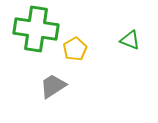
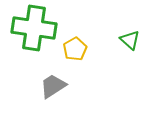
green cross: moved 2 px left, 1 px up
green triangle: rotated 20 degrees clockwise
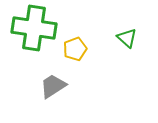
green triangle: moved 3 px left, 2 px up
yellow pentagon: rotated 10 degrees clockwise
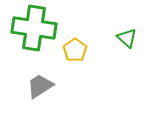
yellow pentagon: moved 1 px down; rotated 15 degrees counterclockwise
gray trapezoid: moved 13 px left
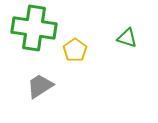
green triangle: rotated 25 degrees counterclockwise
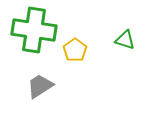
green cross: moved 2 px down
green triangle: moved 2 px left, 2 px down
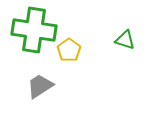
yellow pentagon: moved 6 px left
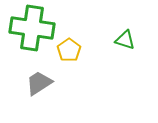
green cross: moved 2 px left, 2 px up
gray trapezoid: moved 1 px left, 3 px up
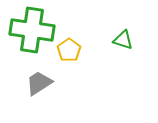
green cross: moved 2 px down
green triangle: moved 2 px left
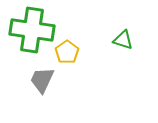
yellow pentagon: moved 2 px left, 2 px down
gray trapezoid: moved 3 px right, 3 px up; rotated 32 degrees counterclockwise
